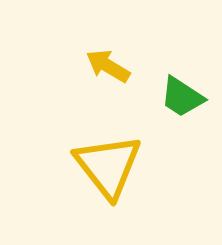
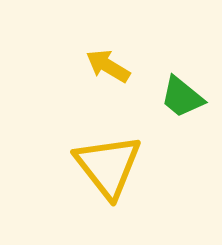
green trapezoid: rotated 6 degrees clockwise
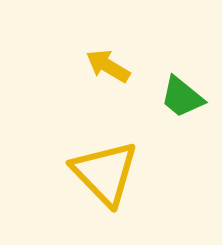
yellow triangle: moved 3 px left, 7 px down; rotated 6 degrees counterclockwise
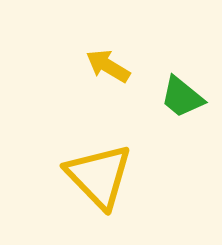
yellow triangle: moved 6 px left, 3 px down
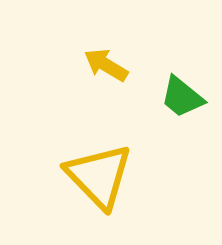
yellow arrow: moved 2 px left, 1 px up
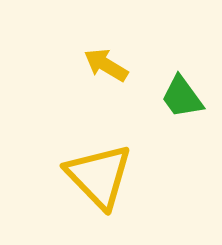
green trapezoid: rotated 15 degrees clockwise
